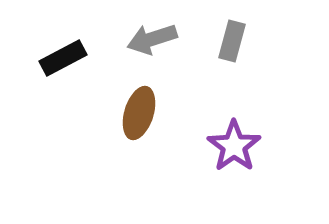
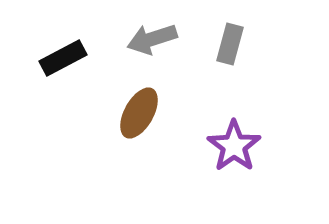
gray rectangle: moved 2 px left, 3 px down
brown ellipse: rotated 12 degrees clockwise
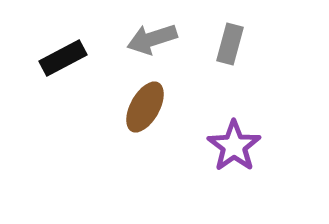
brown ellipse: moved 6 px right, 6 px up
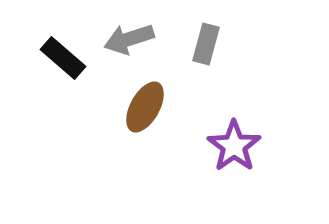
gray arrow: moved 23 px left
gray rectangle: moved 24 px left
black rectangle: rotated 69 degrees clockwise
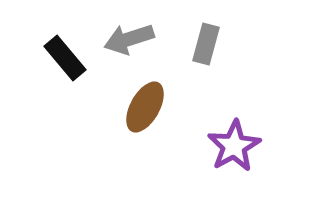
black rectangle: moved 2 px right; rotated 9 degrees clockwise
purple star: rotated 6 degrees clockwise
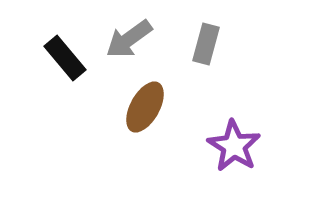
gray arrow: rotated 18 degrees counterclockwise
purple star: rotated 10 degrees counterclockwise
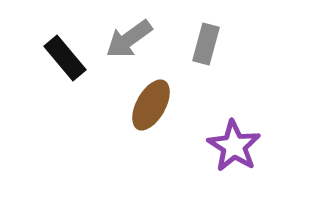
brown ellipse: moved 6 px right, 2 px up
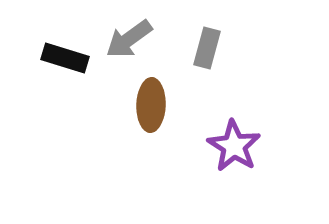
gray rectangle: moved 1 px right, 4 px down
black rectangle: rotated 33 degrees counterclockwise
brown ellipse: rotated 27 degrees counterclockwise
